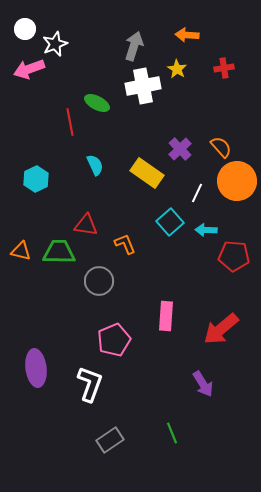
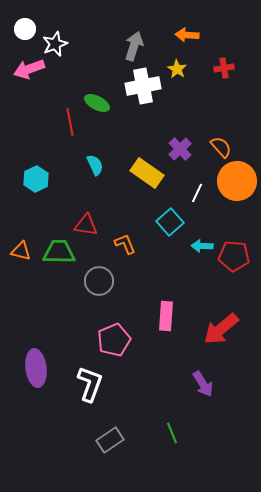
cyan arrow: moved 4 px left, 16 px down
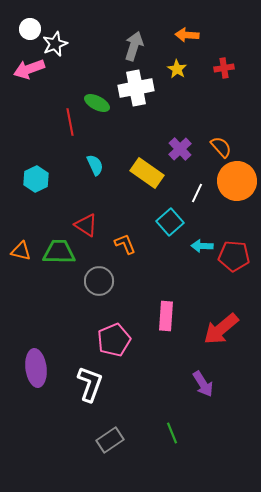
white circle: moved 5 px right
white cross: moved 7 px left, 2 px down
red triangle: rotated 25 degrees clockwise
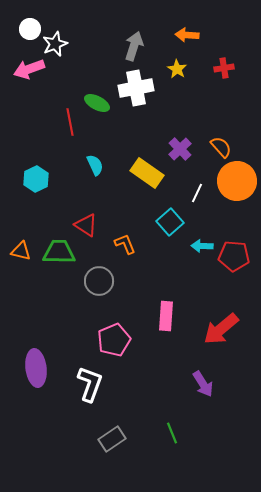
gray rectangle: moved 2 px right, 1 px up
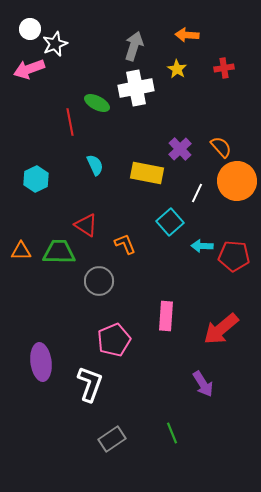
yellow rectangle: rotated 24 degrees counterclockwise
orange triangle: rotated 15 degrees counterclockwise
purple ellipse: moved 5 px right, 6 px up
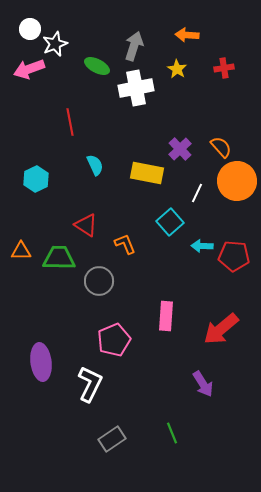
green ellipse: moved 37 px up
green trapezoid: moved 6 px down
white L-shape: rotated 6 degrees clockwise
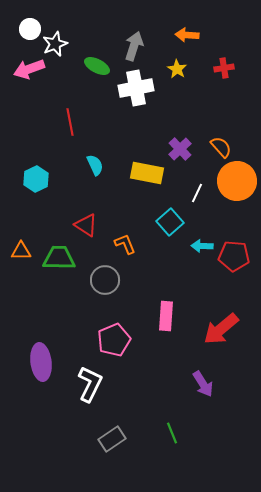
gray circle: moved 6 px right, 1 px up
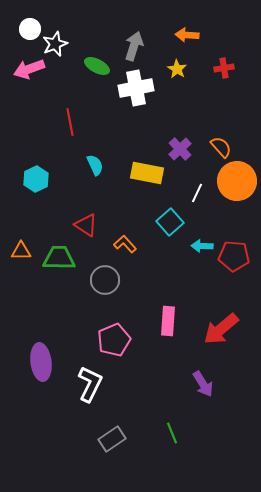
orange L-shape: rotated 20 degrees counterclockwise
pink rectangle: moved 2 px right, 5 px down
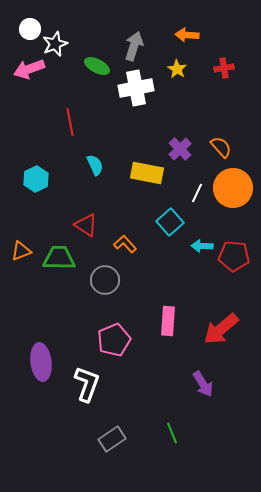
orange circle: moved 4 px left, 7 px down
orange triangle: rotated 20 degrees counterclockwise
white L-shape: moved 3 px left; rotated 6 degrees counterclockwise
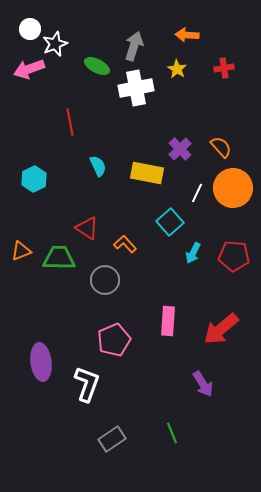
cyan semicircle: moved 3 px right, 1 px down
cyan hexagon: moved 2 px left
red triangle: moved 1 px right, 3 px down
cyan arrow: moved 9 px left, 7 px down; rotated 65 degrees counterclockwise
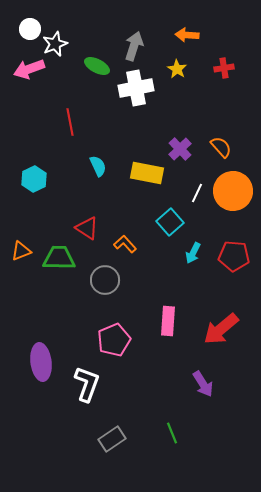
orange circle: moved 3 px down
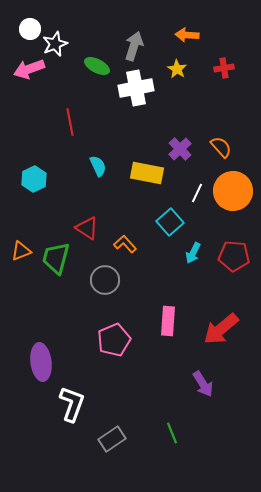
green trapezoid: moved 3 px left; rotated 76 degrees counterclockwise
white L-shape: moved 15 px left, 20 px down
